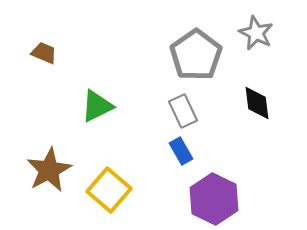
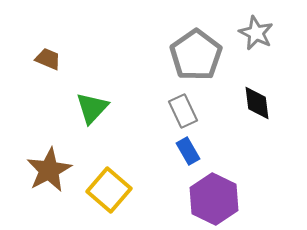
brown trapezoid: moved 4 px right, 6 px down
green triangle: moved 5 px left, 2 px down; rotated 21 degrees counterclockwise
blue rectangle: moved 7 px right
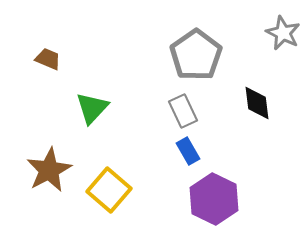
gray star: moved 27 px right
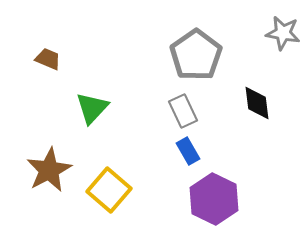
gray star: rotated 16 degrees counterclockwise
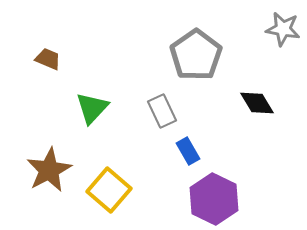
gray star: moved 4 px up
black diamond: rotated 24 degrees counterclockwise
gray rectangle: moved 21 px left
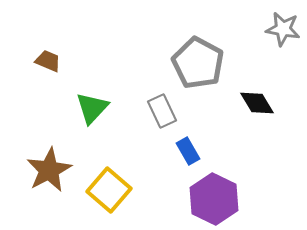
gray pentagon: moved 2 px right, 8 px down; rotated 9 degrees counterclockwise
brown trapezoid: moved 2 px down
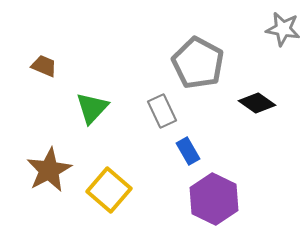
brown trapezoid: moved 4 px left, 5 px down
black diamond: rotated 24 degrees counterclockwise
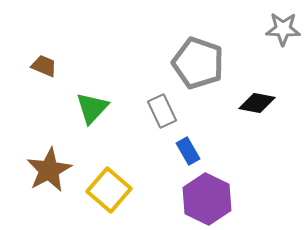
gray star: rotated 8 degrees counterclockwise
gray pentagon: rotated 9 degrees counterclockwise
black diamond: rotated 24 degrees counterclockwise
purple hexagon: moved 7 px left
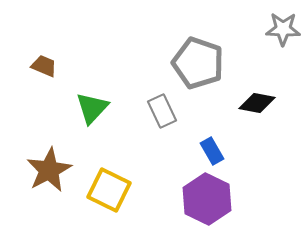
blue rectangle: moved 24 px right
yellow square: rotated 15 degrees counterclockwise
